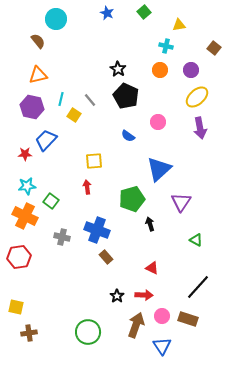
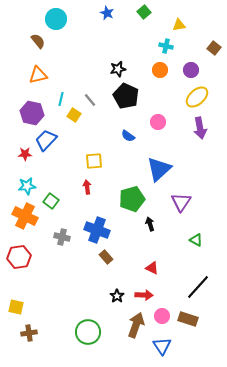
black star at (118, 69): rotated 28 degrees clockwise
purple hexagon at (32, 107): moved 6 px down
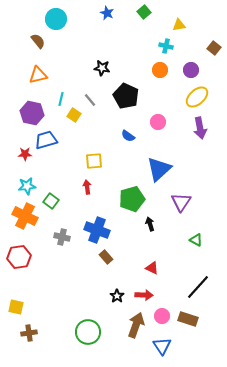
black star at (118, 69): moved 16 px left, 1 px up; rotated 21 degrees clockwise
blue trapezoid at (46, 140): rotated 30 degrees clockwise
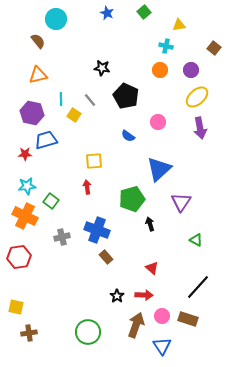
cyan line at (61, 99): rotated 16 degrees counterclockwise
gray cross at (62, 237): rotated 28 degrees counterclockwise
red triangle at (152, 268): rotated 16 degrees clockwise
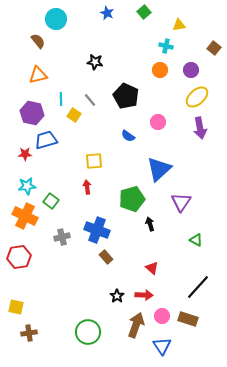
black star at (102, 68): moved 7 px left, 6 px up
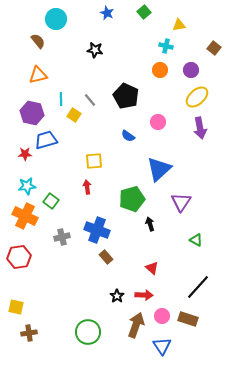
black star at (95, 62): moved 12 px up
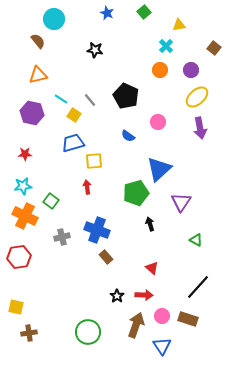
cyan circle at (56, 19): moved 2 px left
cyan cross at (166, 46): rotated 32 degrees clockwise
cyan line at (61, 99): rotated 56 degrees counterclockwise
blue trapezoid at (46, 140): moved 27 px right, 3 px down
cyan star at (27, 186): moved 4 px left
green pentagon at (132, 199): moved 4 px right, 6 px up
